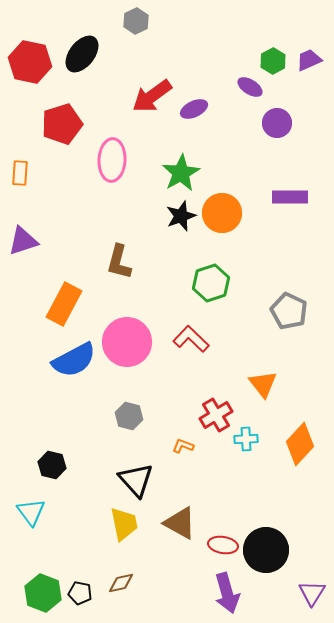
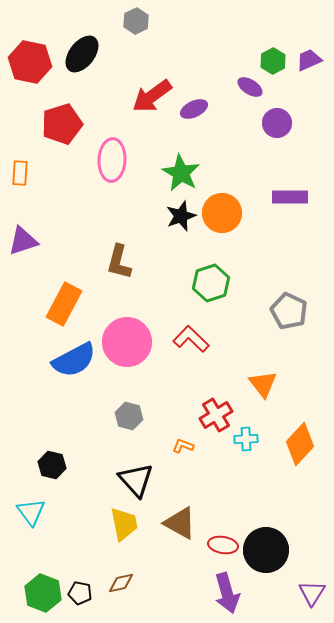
green star at (181, 173): rotated 12 degrees counterclockwise
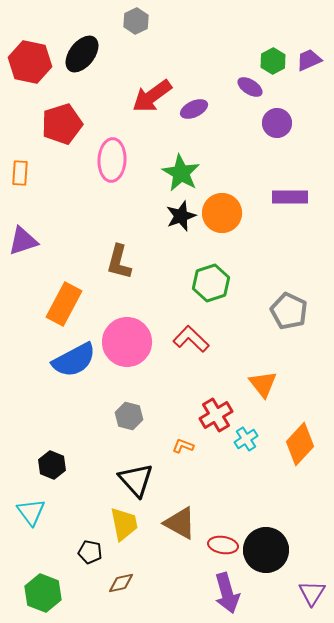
cyan cross at (246, 439): rotated 30 degrees counterclockwise
black hexagon at (52, 465): rotated 8 degrees clockwise
black pentagon at (80, 593): moved 10 px right, 41 px up
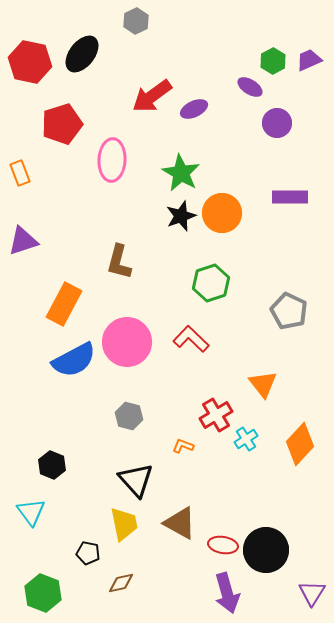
orange rectangle at (20, 173): rotated 25 degrees counterclockwise
black pentagon at (90, 552): moved 2 px left, 1 px down
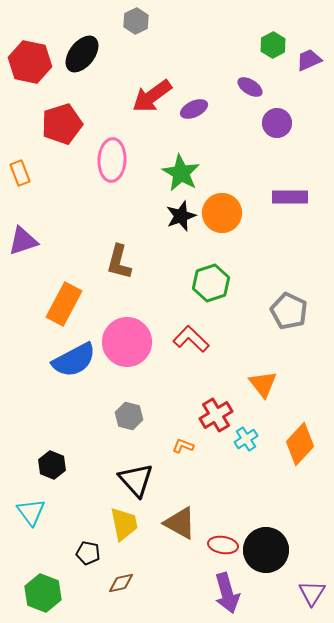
green hexagon at (273, 61): moved 16 px up
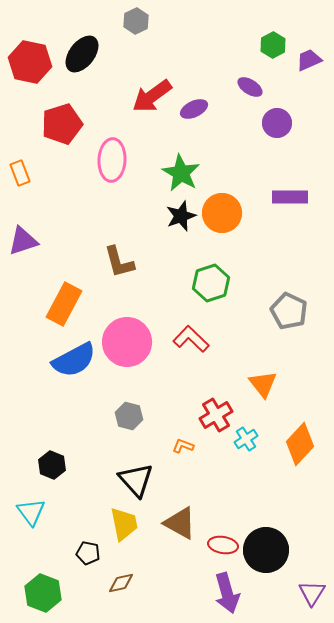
brown L-shape at (119, 262): rotated 30 degrees counterclockwise
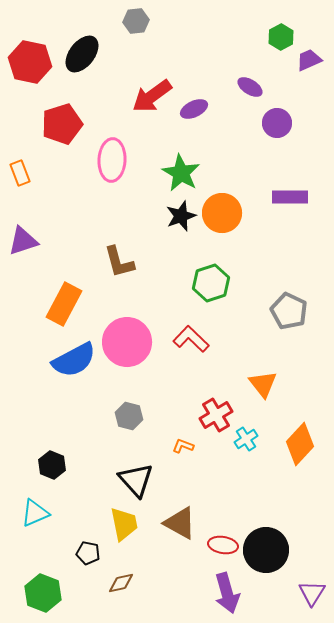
gray hexagon at (136, 21): rotated 20 degrees clockwise
green hexagon at (273, 45): moved 8 px right, 8 px up
cyan triangle at (31, 512): moved 4 px right, 1 px down; rotated 44 degrees clockwise
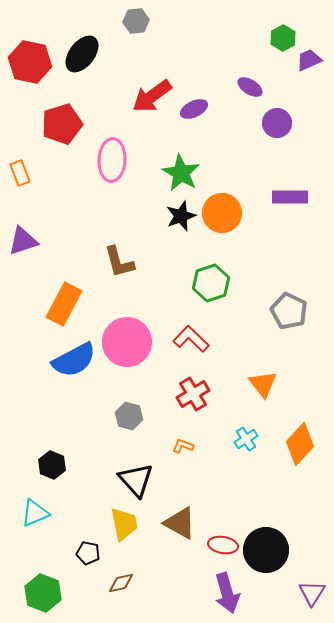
green hexagon at (281, 37): moved 2 px right, 1 px down
red cross at (216, 415): moved 23 px left, 21 px up
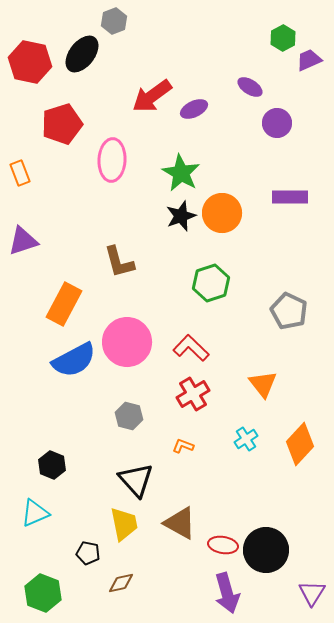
gray hexagon at (136, 21): moved 22 px left; rotated 15 degrees counterclockwise
red L-shape at (191, 339): moved 9 px down
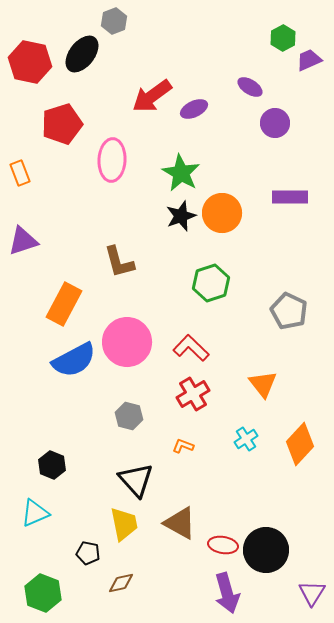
purple circle at (277, 123): moved 2 px left
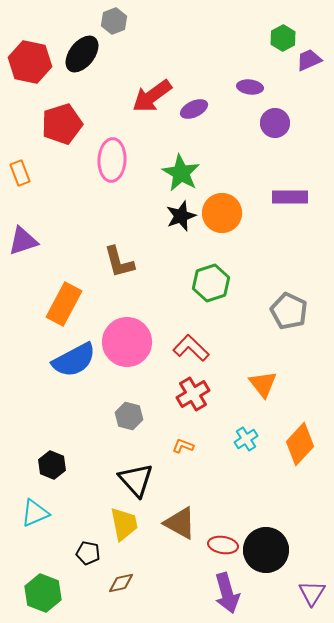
purple ellipse at (250, 87): rotated 25 degrees counterclockwise
